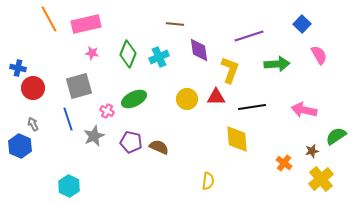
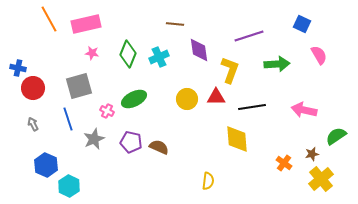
blue square: rotated 18 degrees counterclockwise
gray star: moved 3 px down
blue hexagon: moved 26 px right, 19 px down
brown star: moved 3 px down
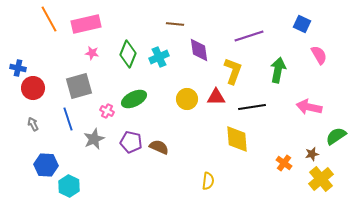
green arrow: moved 1 px right, 6 px down; rotated 75 degrees counterclockwise
yellow L-shape: moved 3 px right, 1 px down
pink arrow: moved 5 px right, 3 px up
blue hexagon: rotated 20 degrees counterclockwise
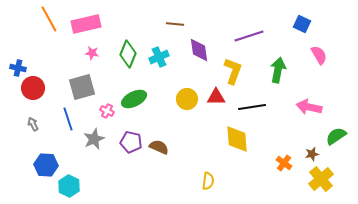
gray square: moved 3 px right, 1 px down
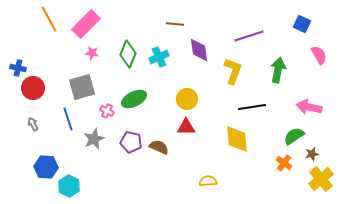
pink rectangle: rotated 32 degrees counterclockwise
red triangle: moved 30 px left, 30 px down
green semicircle: moved 42 px left
blue hexagon: moved 2 px down
yellow semicircle: rotated 102 degrees counterclockwise
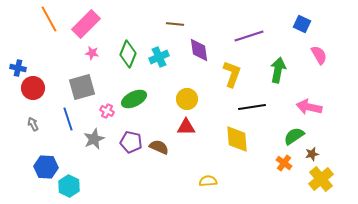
yellow L-shape: moved 1 px left, 3 px down
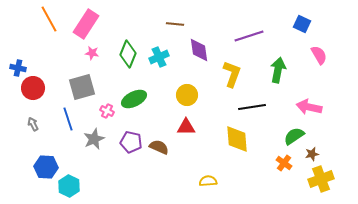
pink rectangle: rotated 12 degrees counterclockwise
yellow circle: moved 4 px up
yellow cross: rotated 20 degrees clockwise
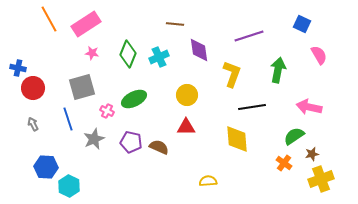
pink rectangle: rotated 24 degrees clockwise
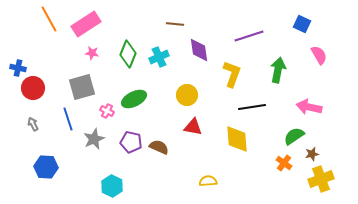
red triangle: moved 7 px right; rotated 12 degrees clockwise
cyan hexagon: moved 43 px right
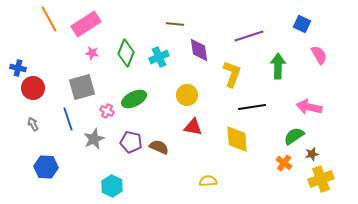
green diamond: moved 2 px left, 1 px up
green arrow: moved 4 px up; rotated 10 degrees counterclockwise
